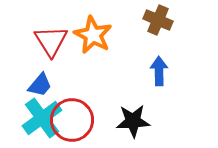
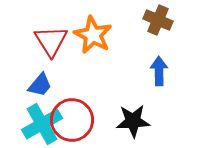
cyan cross: moved 6 px down; rotated 6 degrees clockwise
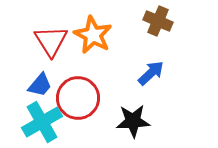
brown cross: moved 1 px down
blue arrow: moved 8 px left, 2 px down; rotated 48 degrees clockwise
red circle: moved 6 px right, 22 px up
cyan cross: moved 2 px up
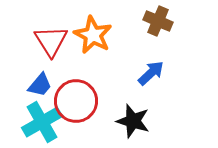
red circle: moved 2 px left, 3 px down
black star: rotated 20 degrees clockwise
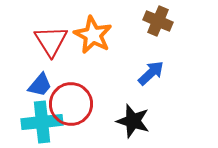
red circle: moved 5 px left, 3 px down
cyan cross: rotated 24 degrees clockwise
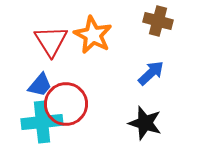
brown cross: rotated 8 degrees counterclockwise
red circle: moved 5 px left
black star: moved 12 px right, 2 px down
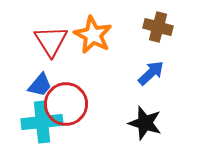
brown cross: moved 6 px down
